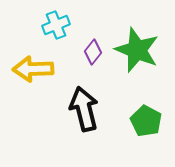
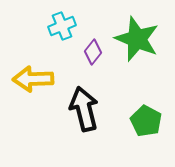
cyan cross: moved 6 px right, 1 px down
green star: moved 11 px up
yellow arrow: moved 10 px down
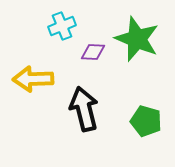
purple diamond: rotated 55 degrees clockwise
green pentagon: rotated 12 degrees counterclockwise
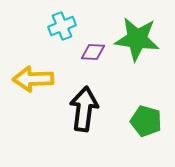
green star: rotated 15 degrees counterclockwise
black arrow: rotated 21 degrees clockwise
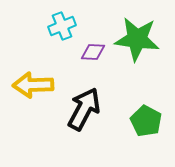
yellow arrow: moved 6 px down
black arrow: rotated 21 degrees clockwise
green pentagon: rotated 12 degrees clockwise
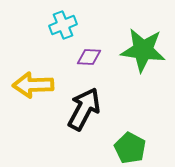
cyan cross: moved 1 px right, 1 px up
green star: moved 6 px right, 11 px down
purple diamond: moved 4 px left, 5 px down
green pentagon: moved 16 px left, 27 px down
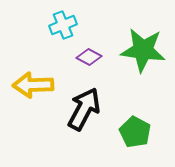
purple diamond: rotated 25 degrees clockwise
green pentagon: moved 5 px right, 16 px up
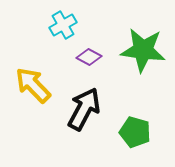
cyan cross: rotated 8 degrees counterclockwise
yellow arrow: rotated 48 degrees clockwise
green pentagon: rotated 12 degrees counterclockwise
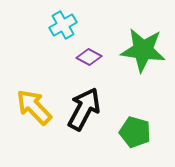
yellow arrow: moved 1 px right, 22 px down
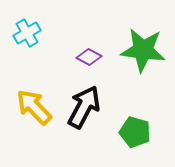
cyan cross: moved 36 px left, 8 px down
black arrow: moved 2 px up
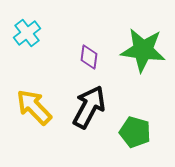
cyan cross: rotated 8 degrees counterclockwise
purple diamond: rotated 70 degrees clockwise
black arrow: moved 5 px right
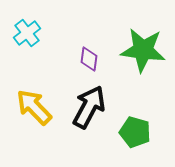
purple diamond: moved 2 px down
